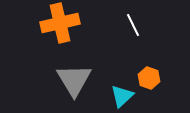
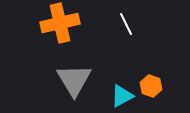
white line: moved 7 px left, 1 px up
orange hexagon: moved 2 px right, 8 px down
cyan triangle: rotated 15 degrees clockwise
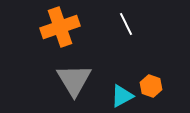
orange cross: moved 4 px down; rotated 6 degrees counterclockwise
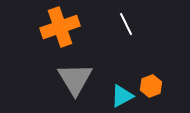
gray triangle: moved 1 px right, 1 px up
orange hexagon: rotated 20 degrees clockwise
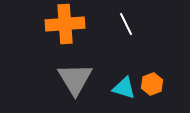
orange cross: moved 5 px right, 3 px up; rotated 15 degrees clockwise
orange hexagon: moved 1 px right, 2 px up
cyan triangle: moved 2 px right, 8 px up; rotated 45 degrees clockwise
